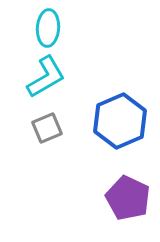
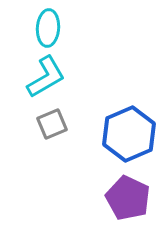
blue hexagon: moved 9 px right, 13 px down
gray square: moved 5 px right, 4 px up
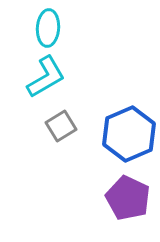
gray square: moved 9 px right, 2 px down; rotated 8 degrees counterclockwise
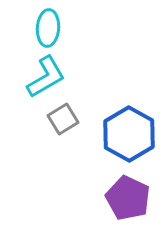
gray square: moved 2 px right, 7 px up
blue hexagon: rotated 8 degrees counterclockwise
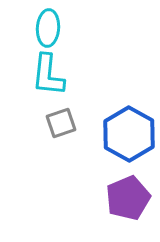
cyan L-shape: moved 2 px right, 2 px up; rotated 126 degrees clockwise
gray square: moved 2 px left, 4 px down; rotated 12 degrees clockwise
purple pentagon: rotated 24 degrees clockwise
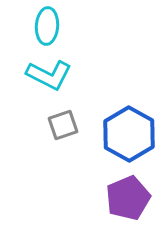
cyan ellipse: moved 1 px left, 2 px up
cyan L-shape: moved 1 px right; rotated 69 degrees counterclockwise
gray square: moved 2 px right, 2 px down
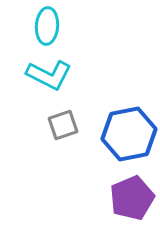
blue hexagon: rotated 20 degrees clockwise
purple pentagon: moved 4 px right
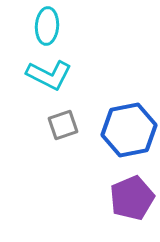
blue hexagon: moved 4 px up
